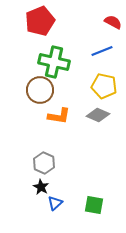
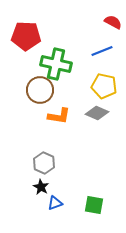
red pentagon: moved 14 px left, 15 px down; rotated 24 degrees clockwise
green cross: moved 2 px right, 2 px down
gray diamond: moved 1 px left, 2 px up
blue triangle: rotated 21 degrees clockwise
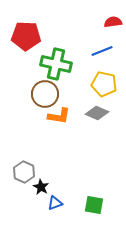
red semicircle: rotated 36 degrees counterclockwise
yellow pentagon: moved 2 px up
brown circle: moved 5 px right, 4 px down
gray hexagon: moved 20 px left, 9 px down
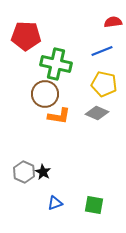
black star: moved 2 px right, 15 px up
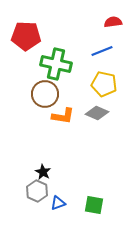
orange L-shape: moved 4 px right
gray hexagon: moved 13 px right, 19 px down
blue triangle: moved 3 px right
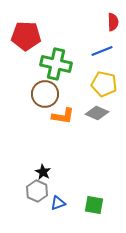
red semicircle: rotated 96 degrees clockwise
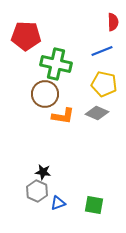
black star: rotated 21 degrees counterclockwise
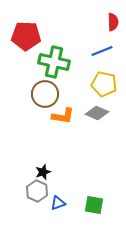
green cross: moved 2 px left, 2 px up
black star: rotated 28 degrees counterclockwise
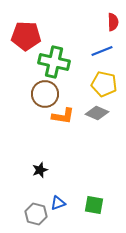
black star: moved 3 px left, 2 px up
gray hexagon: moved 1 px left, 23 px down; rotated 10 degrees counterclockwise
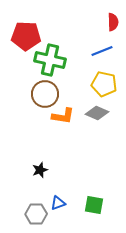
green cross: moved 4 px left, 2 px up
gray hexagon: rotated 15 degrees counterclockwise
